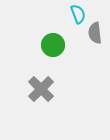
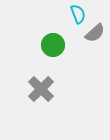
gray semicircle: rotated 125 degrees counterclockwise
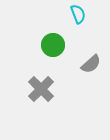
gray semicircle: moved 4 px left, 31 px down
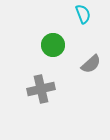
cyan semicircle: moved 5 px right
gray cross: rotated 32 degrees clockwise
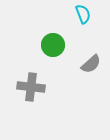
gray cross: moved 10 px left, 2 px up; rotated 20 degrees clockwise
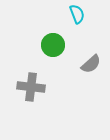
cyan semicircle: moved 6 px left
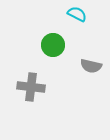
cyan semicircle: rotated 42 degrees counterclockwise
gray semicircle: moved 2 px down; rotated 55 degrees clockwise
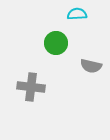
cyan semicircle: rotated 30 degrees counterclockwise
green circle: moved 3 px right, 2 px up
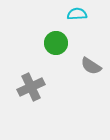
gray semicircle: rotated 20 degrees clockwise
gray cross: rotated 32 degrees counterclockwise
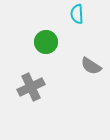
cyan semicircle: rotated 90 degrees counterclockwise
green circle: moved 10 px left, 1 px up
